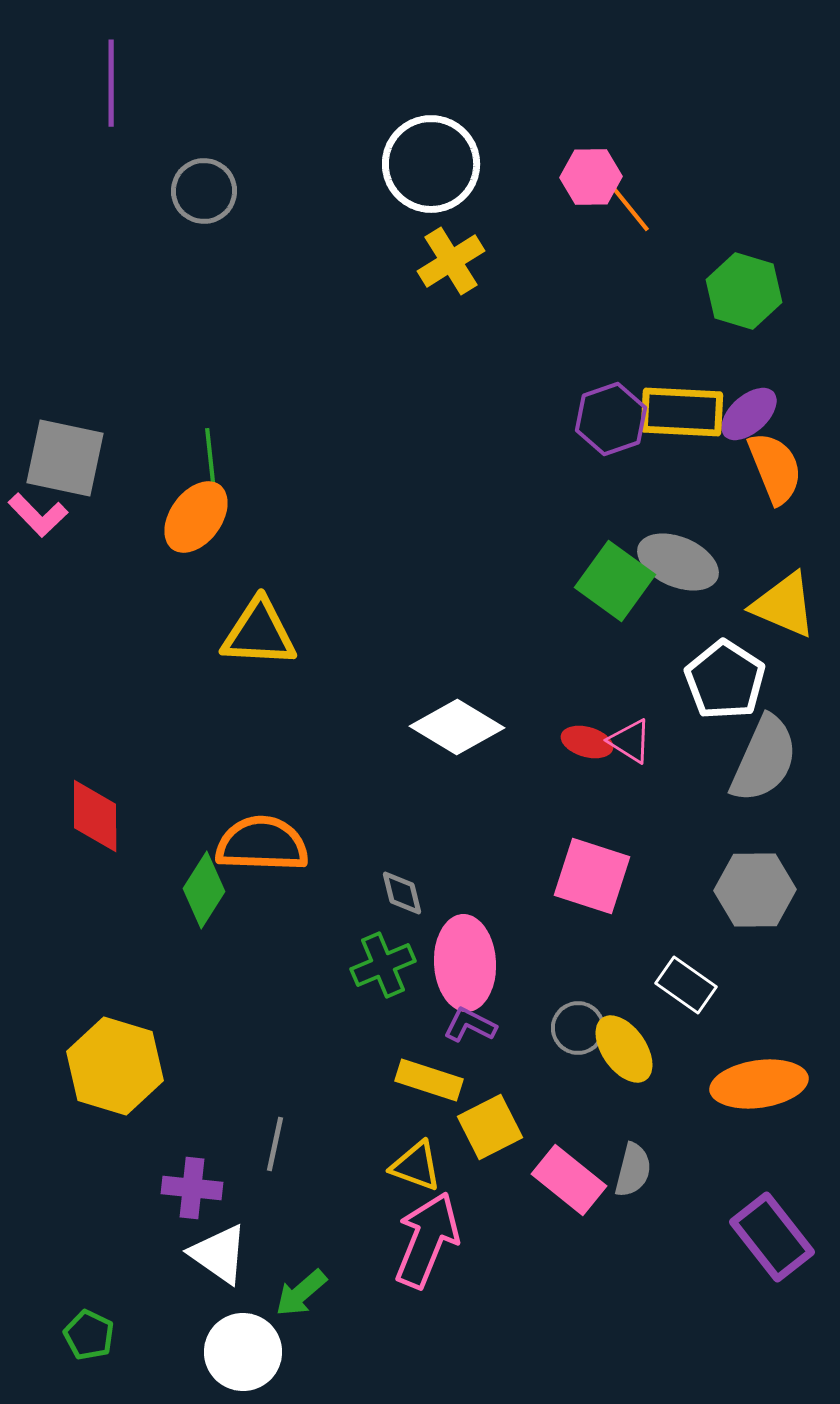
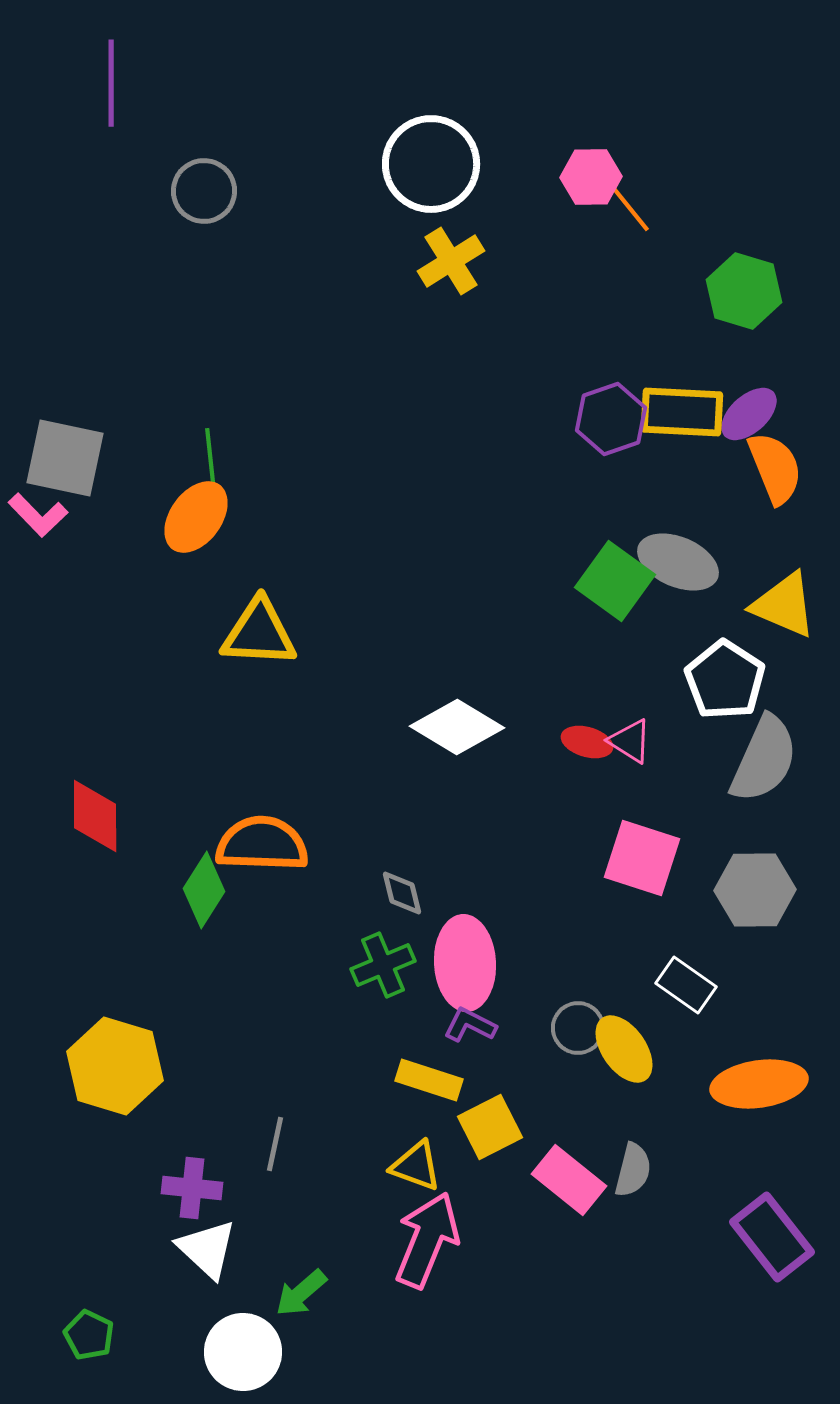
pink square at (592, 876): moved 50 px right, 18 px up
white triangle at (219, 1254): moved 12 px left, 5 px up; rotated 8 degrees clockwise
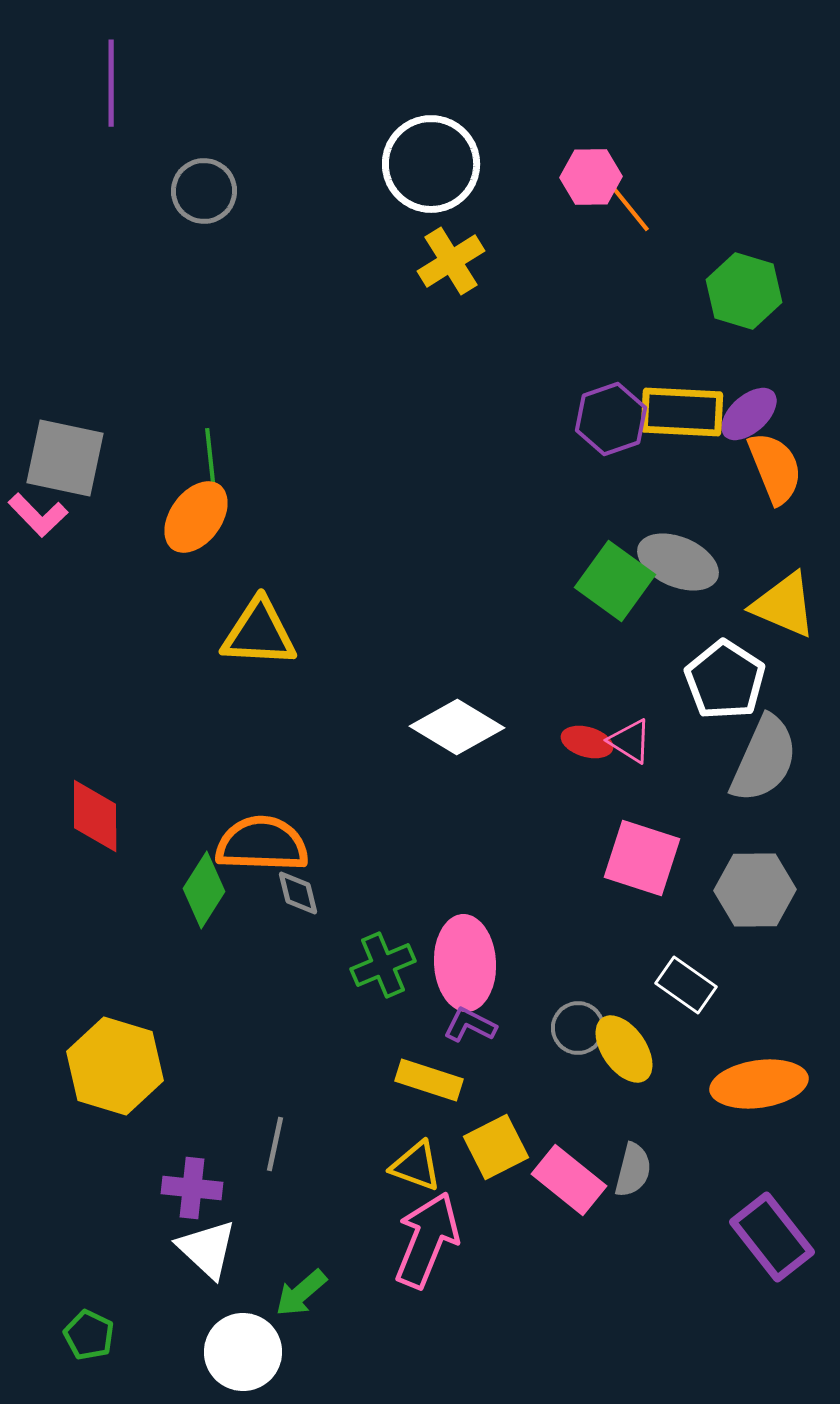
gray diamond at (402, 893): moved 104 px left
yellow square at (490, 1127): moved 6 px right, 20 px down
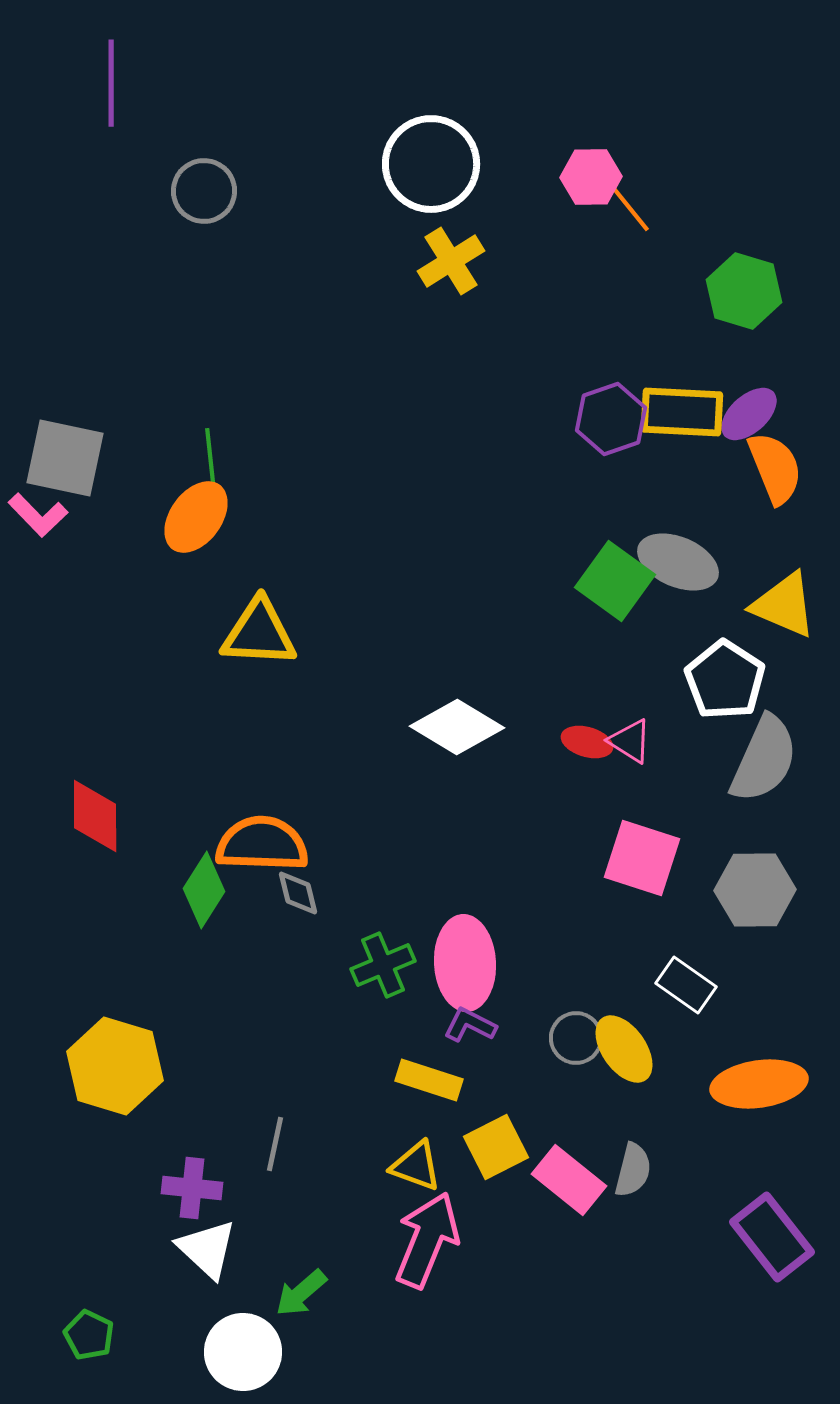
gray circle at (578, 1028): moved 2 px left, 10 px down
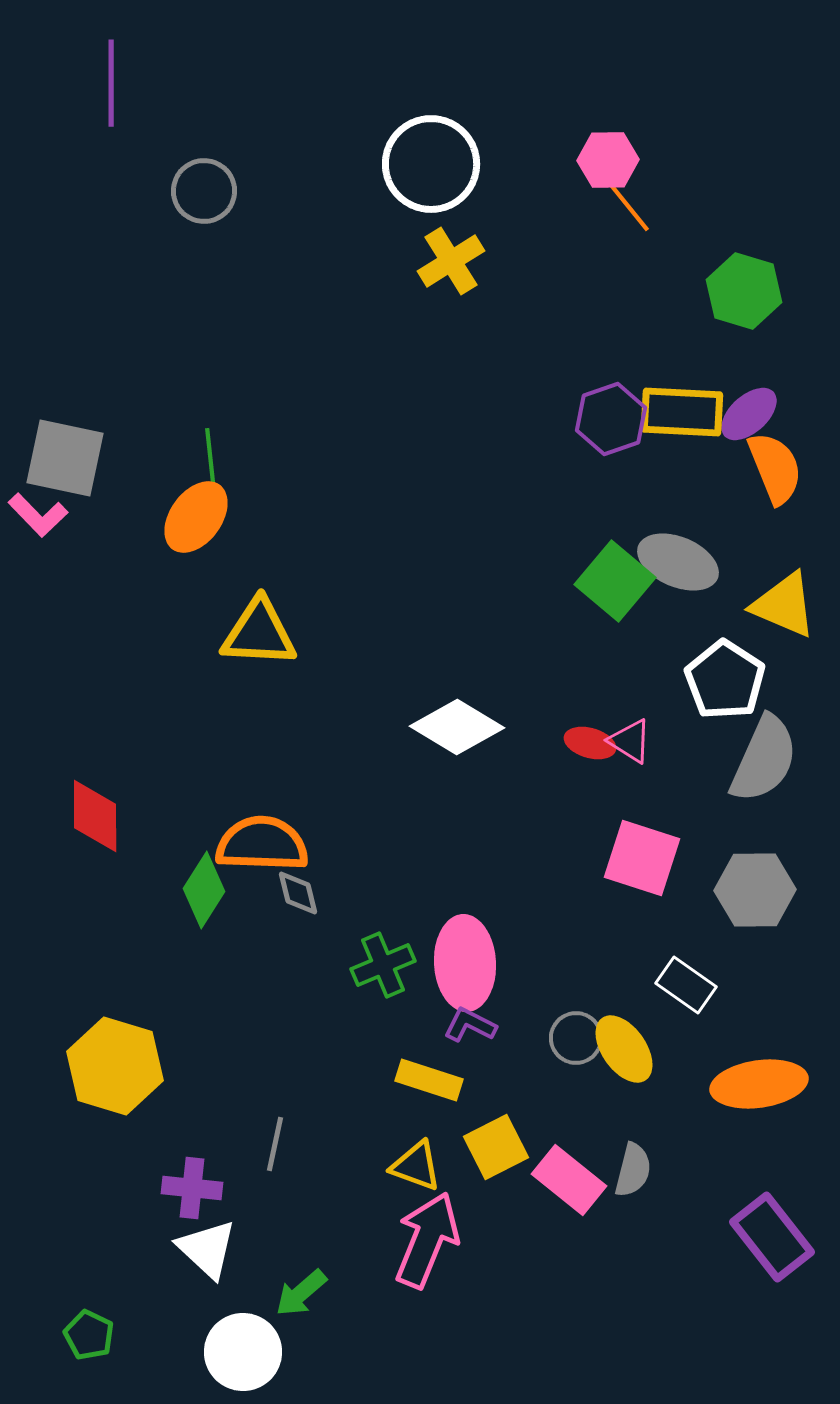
pink hexagon at (591, 177): moved 17 px right, 17 px up
green square at (615, 581): rotated 4 degrees clockwise
red ellipse at (587, 742): moved 3 px right, 1 px down
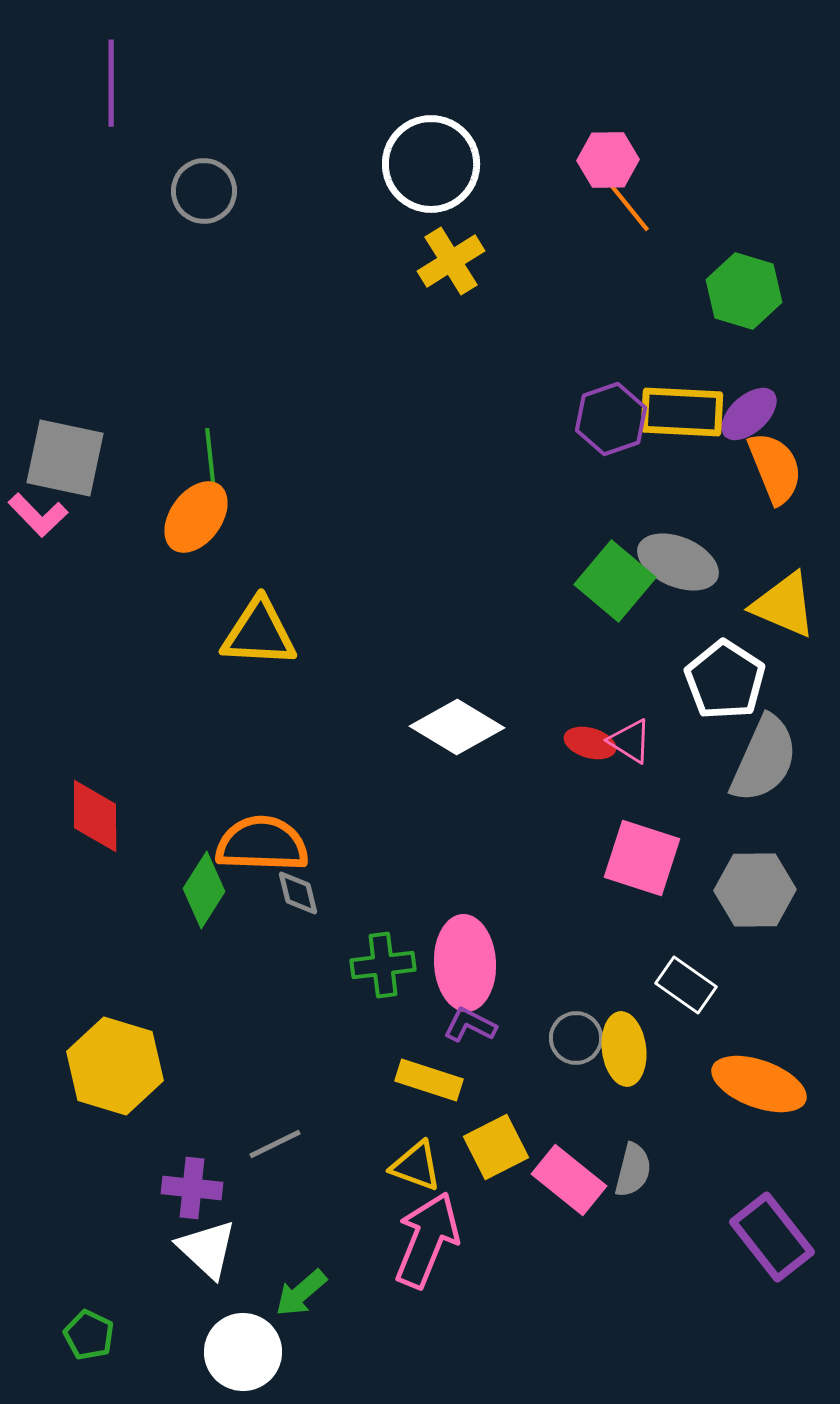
green cross at (383, 965): rotated 16 degrees clockwise
yellow ellipse at (624, 1049): rotated 28 degrees clockwise
orange ellipse at (759, 1084): rotated 28 degrees clockwise
gray line at (275, 1144): rotated 52 degrees clockwise
